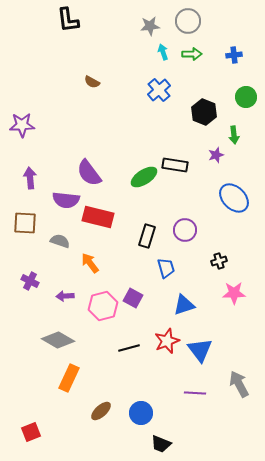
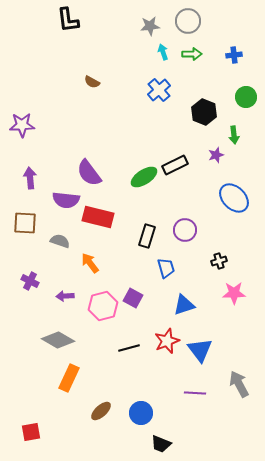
black rectangle at (175, 165): rotated 35 degrees counterclockwise
red square at (31, 432): rotated 12 degrees clockwise
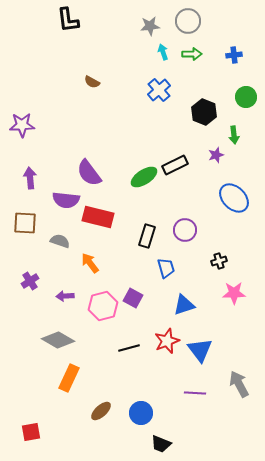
purple cross at (30, 281): rotated 30 degrees clockwise
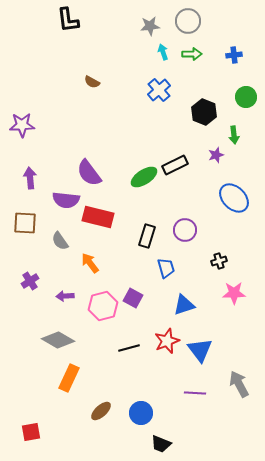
gray semicircle at (60, 241): rotated 144 degrees counterclockwise
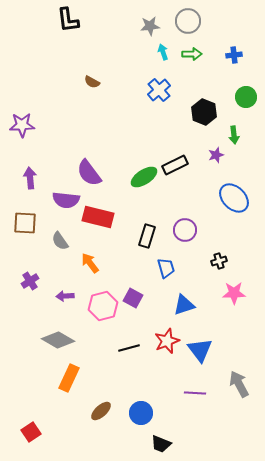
red square at (31, 432): rotated 24 degrees counterclockwise
